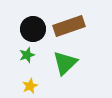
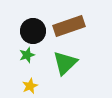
black circle: moved 2 px down
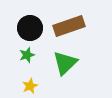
black circle: moved 3 px left, 3 px up
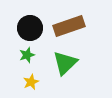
yellow star: moved 1 px right, 4 px up
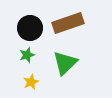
brown rectangle: moved 1 px left, 3 px up
